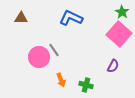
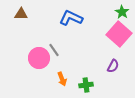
brown triangle: moved 4 px up
pink circle: moved 1 px down
orange arrow: moved 1 px right, 1 px up
green cross: rotated 24 degrees counterclockwise
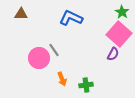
purple semicircle: moved 12 px up
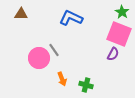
pink square: rotated 20 degrees counterclockwise
green cross: rotated 24 degrees clockwise
